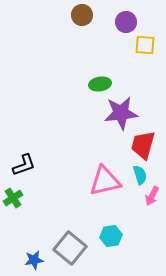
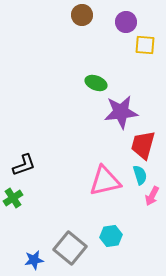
green ellipse: moved 4 px left, 1 px up; rotated 30 degrees clockwise
purple star: moved 1 px up
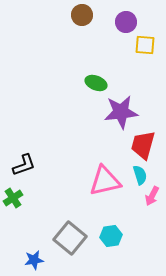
gray square: moved 10 px up
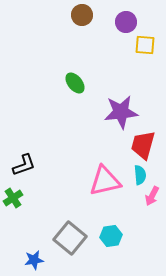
green ellipse: moved 21 px left; rotated 30 degrees clockwise
cyan semicircle: rotated 12 degrees clockwise
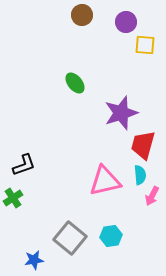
purple star: moved 1 px down; rotated 12 degrees counterclockwise
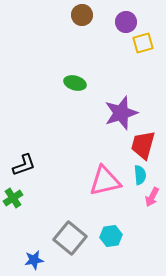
yellow square: moved 2 px left, 2 px up; rotated 20 degrees counterclockwise
green ellipse: rotated 35 degrees counterclockwise
pink arrow: moved 1 px down
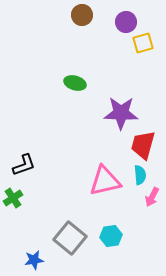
purple star: rotated 20 degrees clockwise
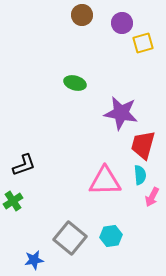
purple circle: moved 4 px left, 1 px down
purple star: rotated 8 degrees clockwise
pink triangle: rotated 12 degrees clockwise
green cross: moved 3 px down
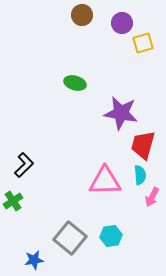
black L-shape: rotated 25 degrees counterclockwise
